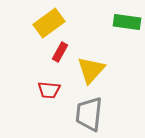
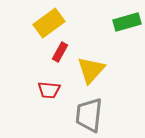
green rectangle: rotated 24 degrees counterclockwise
gray trapezoid: moved 1 px down
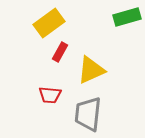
green rectangle: moved 5 px up
yellow triangle: rotated 24 degrees clockwise
red trapezoid: moved 1 px right, 5 px down
gray trapezoid: moved 1 px left, 1 px up
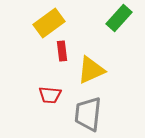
green rectangle: moved 8 px left, 1 px down; rotated 32 degrees counterclockwise
red rectangle: moved 2 px right, 1 px up; rotated 36 degrees counterclockwise
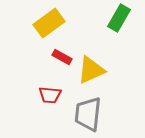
green rectangle: rotated 12 degrees counterclockwise
red rectangle: moved 6 px down; rotated 54 degrees counterclockwise
